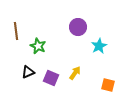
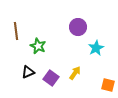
cyan star: moved 3 px left, 2 px down
purple square: rotated 14 degrees clockwise
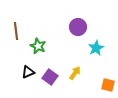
purple square: moved 1 px left, 1 px up
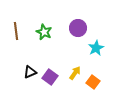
purple circle: moved 1 px down
green star: moved 6 px right, 14 px up
black triangle: moved 2 px right
orange square: moved 15 px left, 3 px up; rotated 24 degrees clockwise
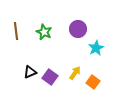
purple circle: moved 1 px down
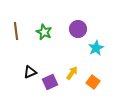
yellow arrow: moved 3 px left
purple square: moved 5 px down; rotated 28 degrees clockwise
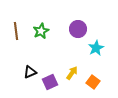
green star: moved 3 px left, 1 px up; rotated 21 degrees clockwise
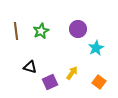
black triangle: moved 5 px up; rotated 40 degrees clockwise
orange square: moved 6 px right
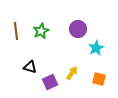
orange square: moved 3 px up; rotated 24 degrees counterclockwise
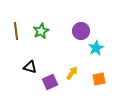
purple circle: moved 3 px right, 2 px down
orange square: rotated 24 degrees counterclockwise
